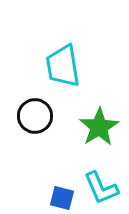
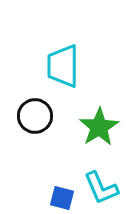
cyan trapezoid: rotated 9 degrees clockwise
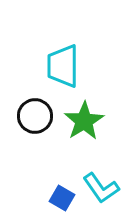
green star: moved 15 px left, 6 px up
cyan L-shape: rotated 12 degrees counterclockwise
blue square: rotated 15 degrees clockwise
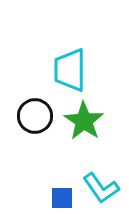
cyan trapezoid: moved 7 px right, 4 px down
green star: rotated 6 degrees counterclockwise
blue square: rotated 30 degrees counterclockwise
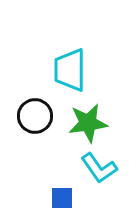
green star: moved 4 px right, 2 px down; rotated 30 degrees clockwise
cyan L-shape: moved 2 px left, 20 px up
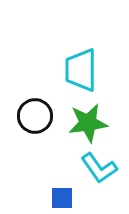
cyan trapezoid: moved 11 px right
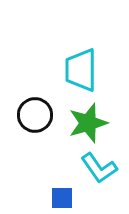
black circle: moved 1 px up
green star: rotated 9 degrees counterclockwise
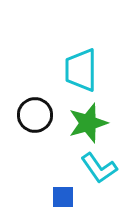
blue square: moved 1 px right, 1 px up
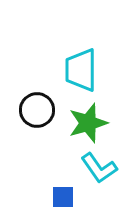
black circle: moved 2 px right, 5 px up
